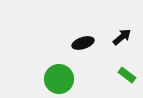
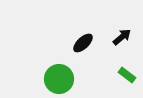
black ellipse: rotated 25 degrees counterclockwise
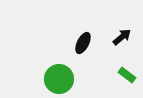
black ellipse: rotated 20 degrees counterclockwise
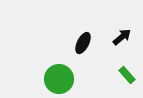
green rectangle: rotated 12 degrees clockwise
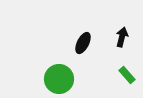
black arrow: rotated 36 degrees counterclockwise
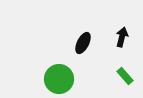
green rectangle: moved 2 px left, 1 px down
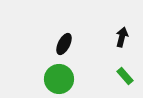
black ellipse: moved 19 px left, 1 px down
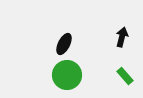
green circle: moved 8 px right, 4 px up
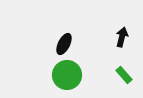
green rectangle: moved 1 px left, 1 px up
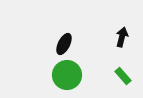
green rectangle: moved 1 px left, 1 px down
